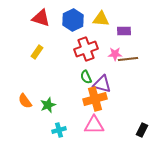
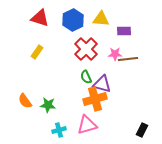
red triangle: moved 1 px left
red cross: rotated 25 degrees counterclockwise
green star: rotated 28 degrees clockwise
pink triangle: moved 7 px left; rotated 15 degrees counterclockwise
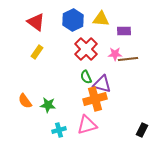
red triangle: moved 4 px left, 4 px down; rotated 18 degrees clockwise
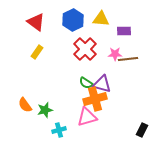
red cross: moved 1 px left
green semicircle: moved 6 px down; rotated 32 degrees counterclockwise
orange semicircle: moved 4 px down
green star: moved 3 px left, 5 px down; rotated 21 degrees counterclockwise
pink triangle: moved 8 px up
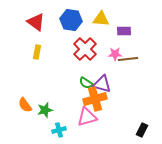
blue hexagon: moved 2 px left; rotated 25 degrees counterclockwise
yellow rectangle: rotated 24 degrees counterclockwise
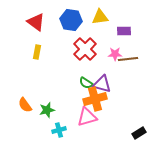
yellow triangle: moved 1 px left, 2 px up; rotated 12 degrees counterclockwise
green star: moved 2 px right
black rectangle: moved 3 px left, 3 px down; rotated 32 degrees clockwise
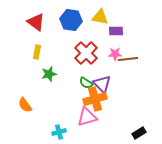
yellow triangle: rotated 18 degrees clockwise
purple rectangle: moved 8 px left
red cross: moved 1 px right, 4 px down
purple triangle: rotated 30 degrees clockwise
green star: moved 2 px right, 36 px up
cyan cross: moved 2 px down
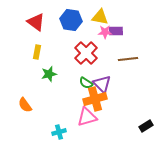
pink star: moved 10 px left, 22 px up
black rectangle: moved 7 px right, 7 px up
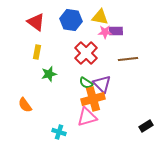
orange cross: moved 2 px left
cyan cross: rotated 32 degrees clockwise
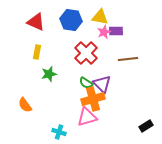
red triangle: rotated 12 degrees counterclockwise
pink star: moved 1 px left; rotated 24 degrees counterclockwise
